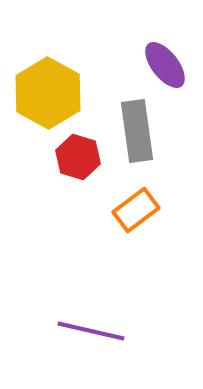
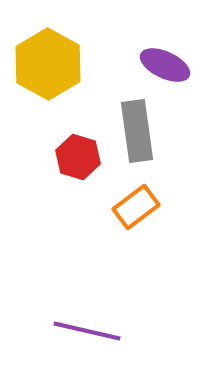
purple ellipse: rotated 27 degrees counterclockwise
yellow hexagon: moved 29 px up
orange rectangle: moved 3 px up
purple line: moved 4 px left
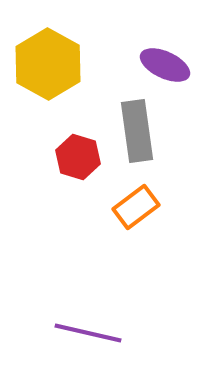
purple line: moved 1 px right, 2 px down
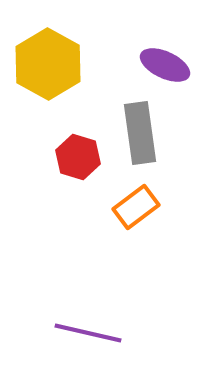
gray rectangle: moved 3 px right, 2 px down
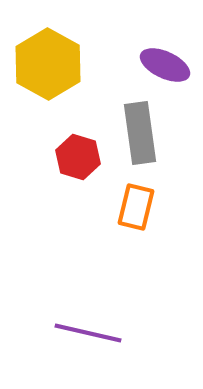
orange rectangle: rotated 39 degrees counterclockwise
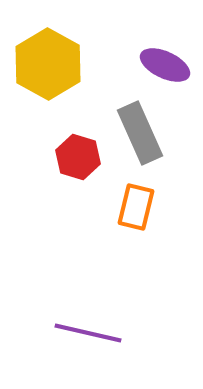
gray rectangle: rotated 16 degrees counterclockwise
